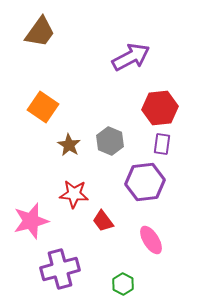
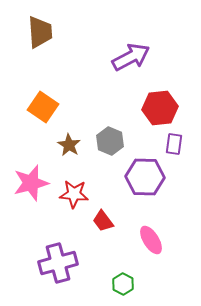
brown trapezoid: rotated 40 degrees counterclockwise
purple rectangle: moved 12 px right
purple hexagon: moved 5 px up; rotated 9 degrees clockwise
pink star: moved 38 px up
purple cross: moved 2 px left, 6 px up
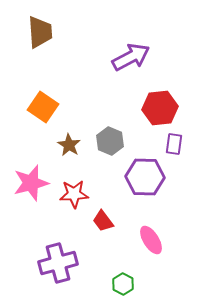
red star: rotated 8 degrees counterclockwise
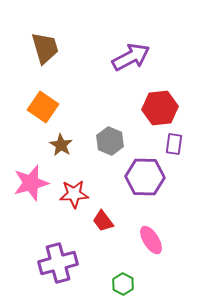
brown trapezoid: moved 5 px right, 16 px down; rotated 12 degrees counterclockwise
brown star: moved 8 px left
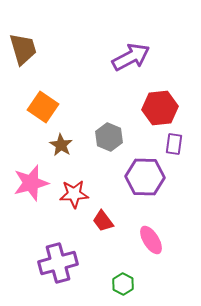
brown trapezoid: moved 22 px left, 1 px down
gray hexagon: moved 1 px left, 4 px up
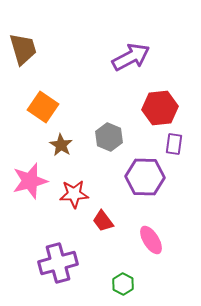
pink star: moved 1 px left, 2 px up
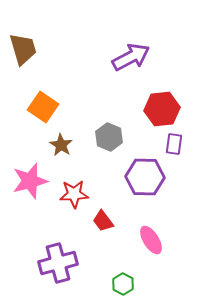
red hexagon: moved 2 px right, 1 px down
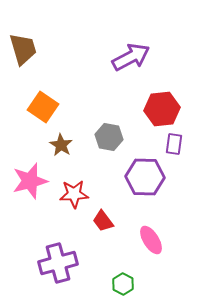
gray hexagon: rotated 12 degrees counterclockwise
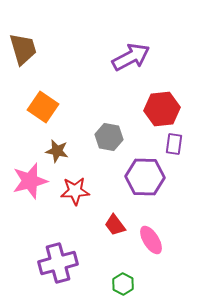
brown star: moved 4 px left, 6 px down; rotated 20 degrees counterclockwise
red star: moved 1 px right, 3 px up
red trapezoid: moved 12 px right, 4 px down
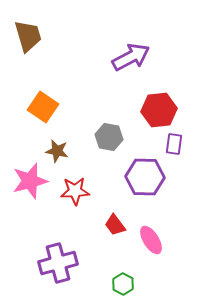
brown trapezoid: moved 5 px right, 13 px up
red hexagon: moved 3 px left, 1 px down
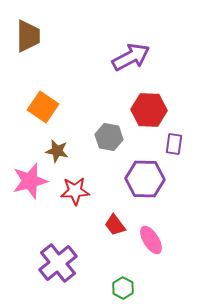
brown trapezoid: rotated 16 degrees clockwise
red hexagon: moved 10 px left; rotated 8 degrees clockwise
purple hexagon: moved 2 px down
purple cross: rotated 24 degrees counterclockwise
green hexagon: moved 4 px down
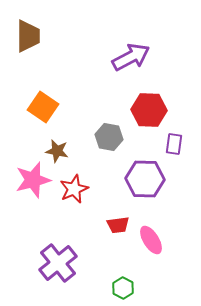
pink star: moved 3 px right, 1 px up
red star: moved 1 px left, 2 px up; rotated 20 degrees counterclockwise
red trapezoid: moved 3 px right; rotated 60 degrees counterclockwise
